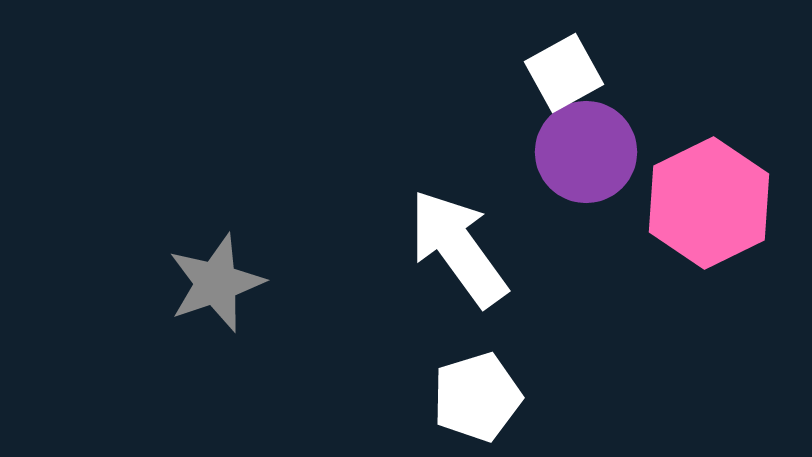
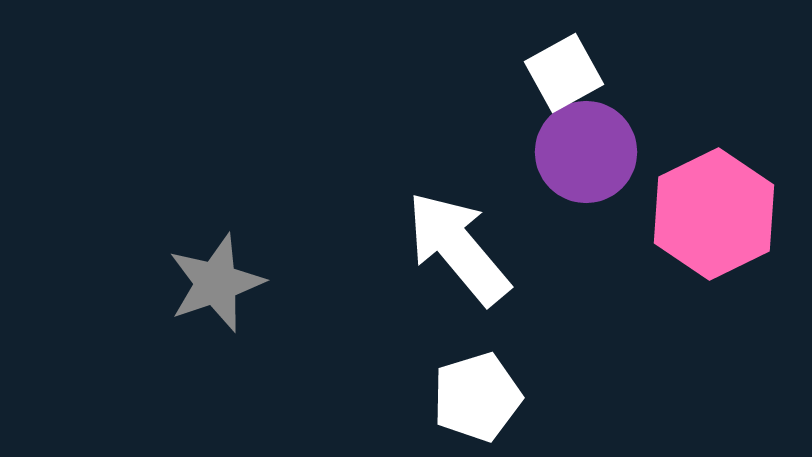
pink hexagon: moved 5 px right, 11 px down
white arrow: rotated 4 degrees counterclockwise
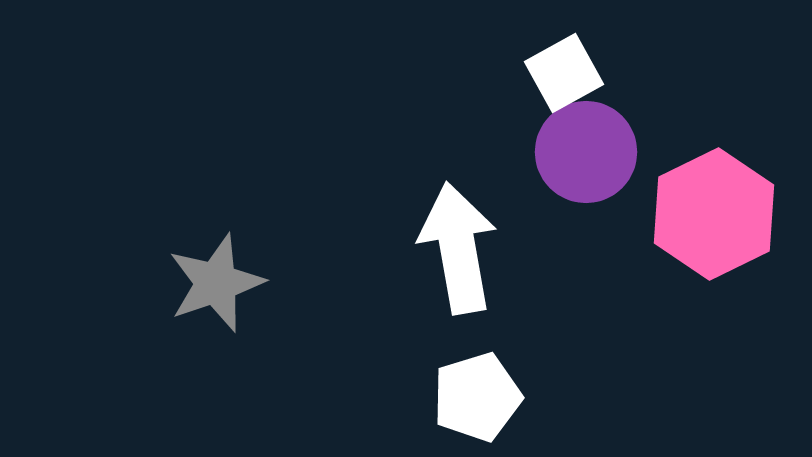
white arrow: rotated 30 degrees clockwise
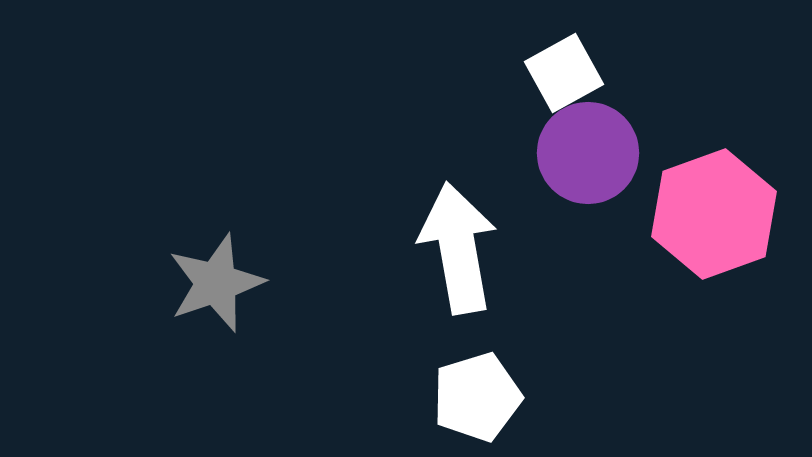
purple circle: moved 2 px right, 1 px down
pink hexagon: rotated 6 degrees clockwise
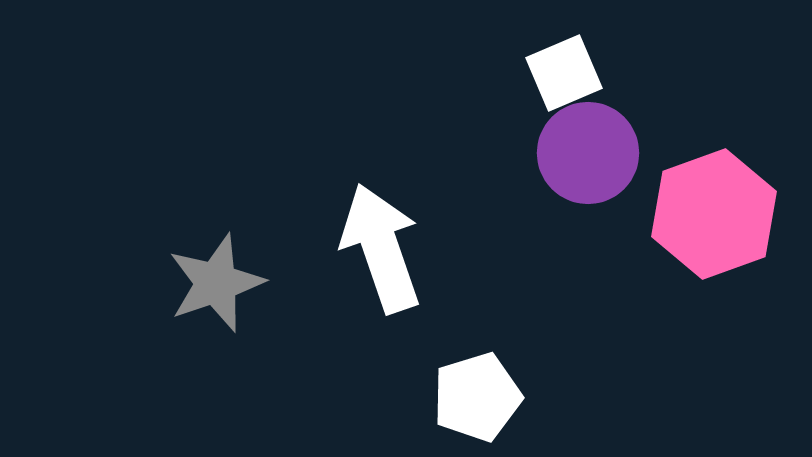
white square: rotated 6 degrees clockwise
white arrow: moved 77 px left; rotated 9 degrees counterclockwise
